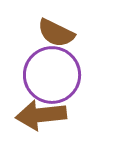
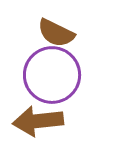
brown arrow: moved 3 px left, 6 px down
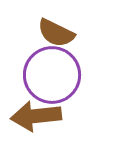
brown arrow: moved 2 px left, 5 px up
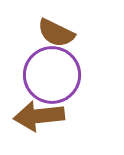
brown arrow: moved 3 px right
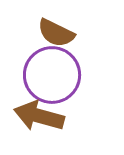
brown arrow: rotated 21 degrees clockwise
